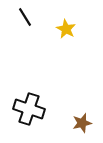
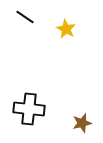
black line: rotated 24 degrees counterclockwise
black cross: rotated 12 degrees counterclockwise
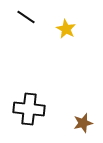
black line: moved 1 px right
brown star: moved 1 px right
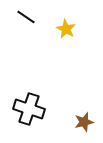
black cross: rotated 12 degrees clockwise
brown star: moved 1 px right, 1 px up
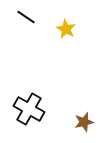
black cross: rotated 12 degrees clockwise
